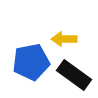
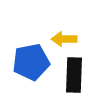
black rectangle: rotated 56 degrees clockwise
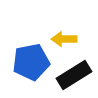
black rectangle: rotated 56 degrees clockwise
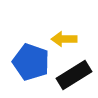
blue pentagon: rotated 30 degrees clockwise
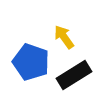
yellow arrow: moved 2 px up; rotated 55 degrees clockwise
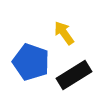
yellow arrow: moved 4 px up
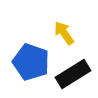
black rectangle: moved 1 px left, 1 px up
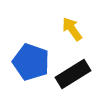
yellow arrow: moved 8 px right, 4 px up
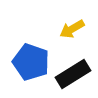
yellow arrow: rotated 85 degrees counterclockwise
